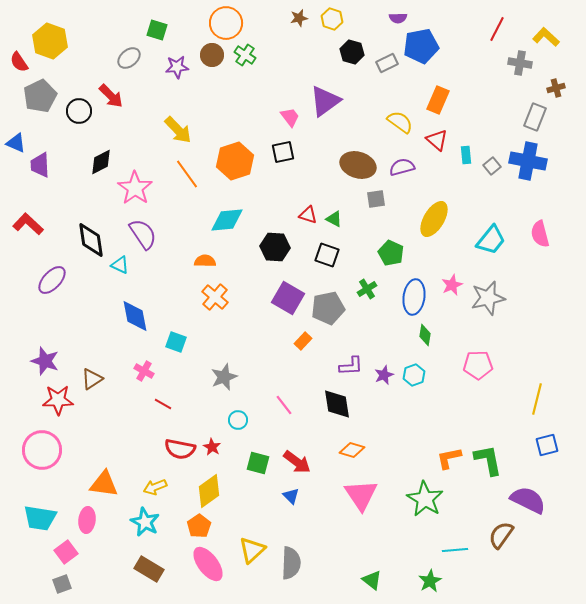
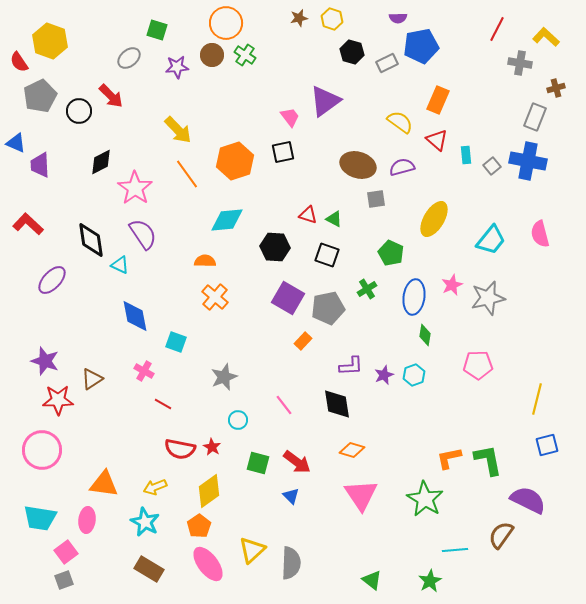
gray square at (62, 584): moved 2 px right, 4 px up
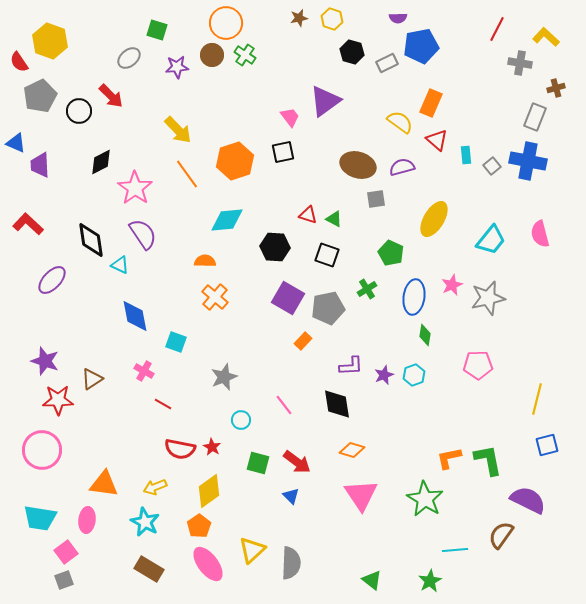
orange rectangle at (438, 100): moved 7 px left, 3 px down
cyan circle at (238, 420): moved 3 px right
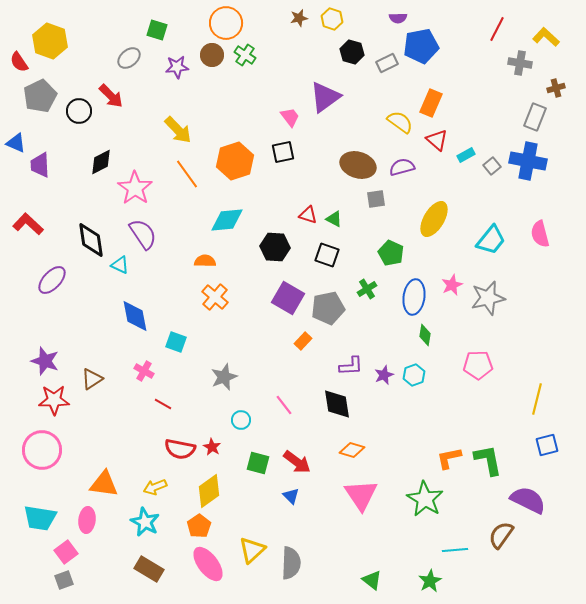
purple triangle at (325, 101): moved 4 px up
cyan rectangle at (466, 155): rotated 66 degrees clockwise
red star at (58, 400): moved 4 px left
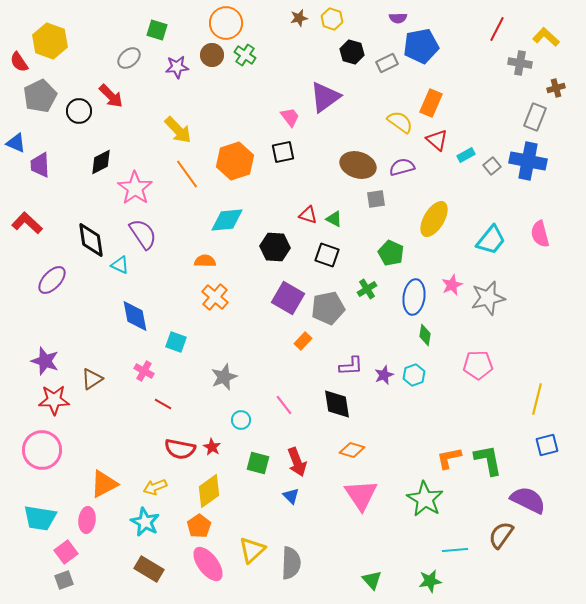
red L-shape at (28, 224): moved 1 px left, 1 px up
red arrow at (297, 462): rotated 32 degrees clockwise
orange triangle at (104, 484): rotated 36 degrees counterclockwise
green triangle at (372, 580): rotated 10 degrees clockwise
green star at (430, 581): rotated 20 degrees clockwise
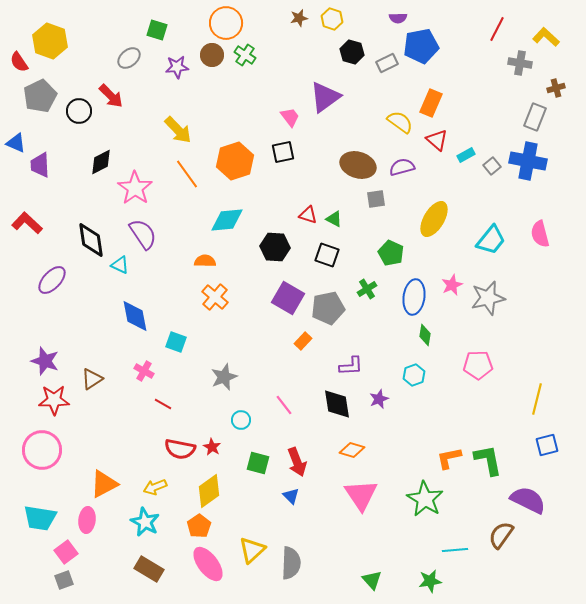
purple star at (384, 375): moved 5 px left, 24 px down
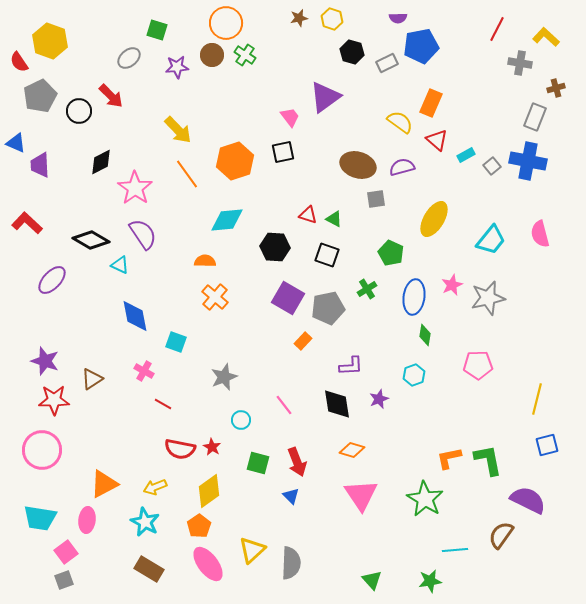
black diamond at (91, 240): rotated 51 degrees counterclockwise
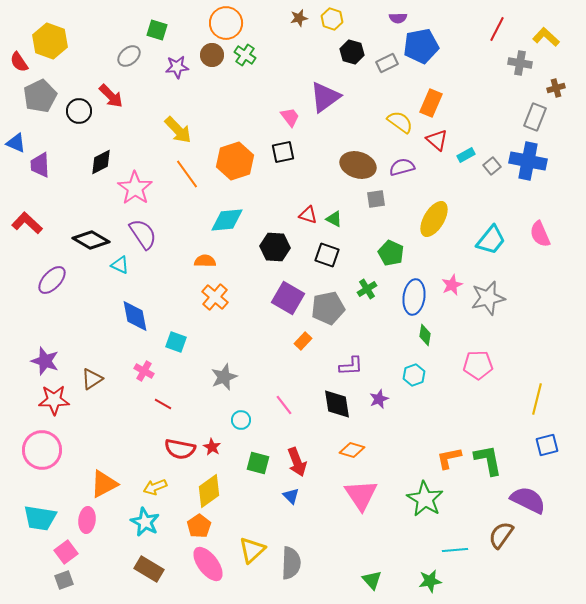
gray ellipse at (129, 58): moved 2 px up
pink semicircle at (540, 234): rotated 8 degrees counterclockwise
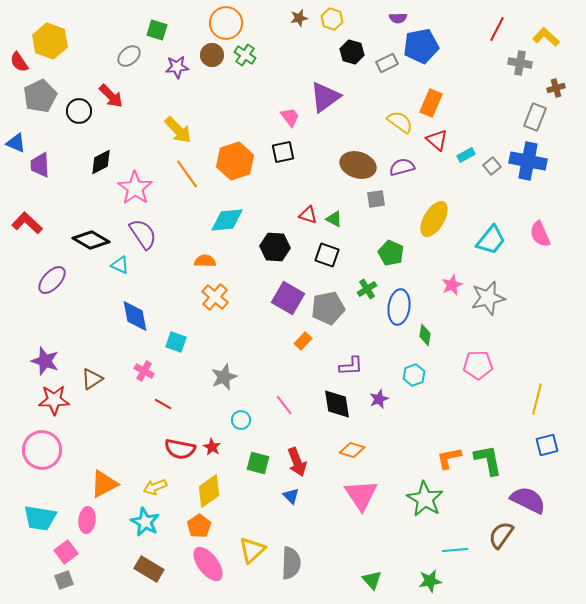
blue ellipse at (414, 297): moved 15 px left, 10 px down
